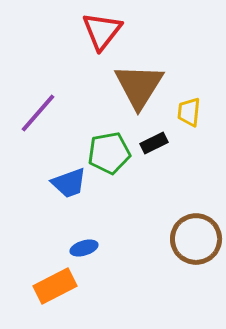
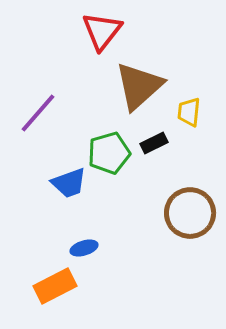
brown triangle: rotated 16 degrees clockwise
green pentagon: rotated 6 degrees counterclockwise
brown circle: moved 6 px left, 26 px up
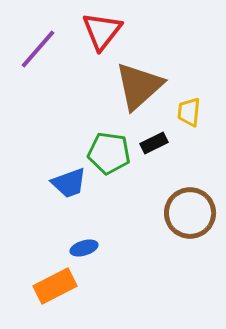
purple line: moved 64 px up
green pentagon: rotated 24 degrees clockwise
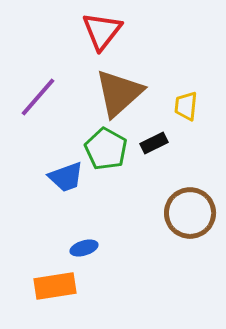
purple line: moved 48 px down
brown triangle: moved 20 px left, 7 px down
yellow trapezoid: moved 3 px left, 6 px up
green pentagon: moved 3 px left, 4 px up; rotated 21 degrees clockwise
blue trapezoid: moved 3 px left, 6 px up
orange rectangle: rotated 18 degrees clockwise
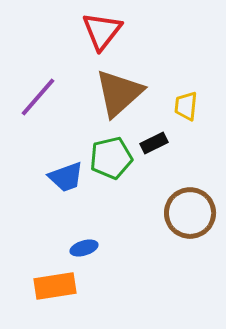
green pentagon: moved 5 px right, 9 px down; rotated 30 degrees clockwise
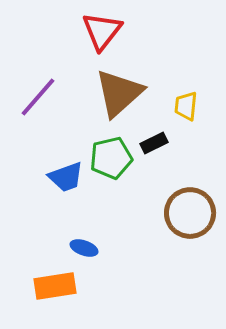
blue ellipse: rotated 36 degrees clockwise
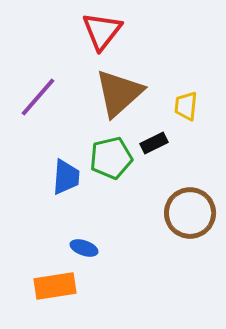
blue trapezoid: rotated 66 degrees counterclockwise
